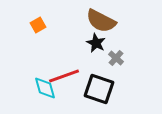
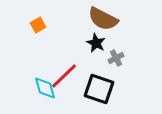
brown semicircle: moved 2 px right, 2 px up
gray cross: rotated 21 degrees clockwise
red line: rotated 24 degrees counterclockwise
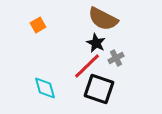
red line: moved 23 px right, 10 px up
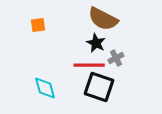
orange square: rotated 21 degrees clockwise
red line: moved 2 px right, 1 px up; rotated 44 degrees clockwise
black square: moved 2 px up
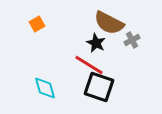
brown semicircle: moved 6 px right, 4 px down
orange square: moved 1 px left, 1 px up; rotated 21 degrees counterclockwise
gray cross: moved 16 px right, 18 px up
red line: rotated 32 degrees clockwise
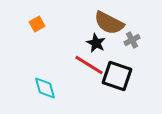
black square: moved 18 px right, 11 px up
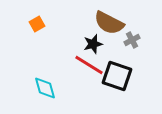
black star: moved 3 px left, 1 px down; rotated 30 degrees clockwise
